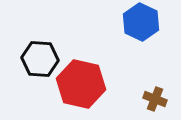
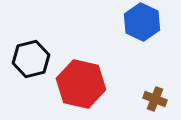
blue hexagon: moved 1 px right
black hexagon: moved 9 px left; rotated 18 degrees counterclockwise
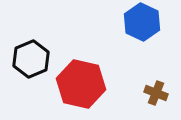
black hexagon: rotated 9 degrees counterclockwise
brown cross: moved 1 px right, 6 px up
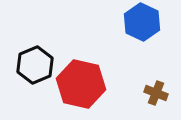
black hexagon: moved 4 px right, 6 px down
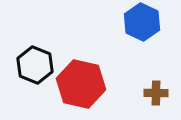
black hexagon: rotated 15 degrees counterclockwise
brown cross: rotated 20 degrees counterclockwise
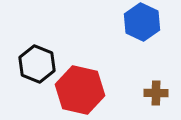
black hexagon: moved 2 px right, 1 px up
red hexagon: moved 1 px left, 6 px down
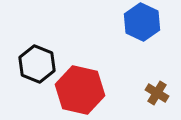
brown cross: moved 1 px right; rotated 30 degrees clockwise
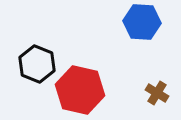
blue hexagon: rotated 21 degrees counterclockwise
